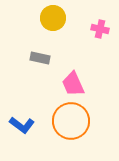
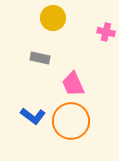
pink cross: moved 6 px right, 3 px down
blue L-shape: moved 11 px right, 9 px up
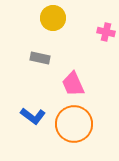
orange circle: moved 3 px right, 3 px down
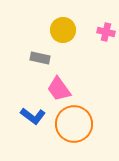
yellow circle: moved 10 px right, 12 px down
pink trapezoid: moved 14 px left, 5 px down; rotated 12 degrees counterclockwise
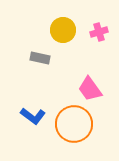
pink cross: moved 7 px left; rotated 30 degrees counterclockwise
pink trapezoid: moved 31 px right
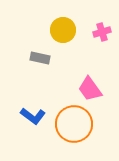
pink cross: moved 3 px right
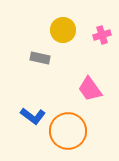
pink cross: moved 3 px down
orange circle: moved 6 px left, 7 px down
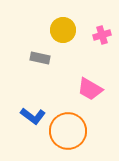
pink trapezoid: rotated 24 degrees counterclockwise
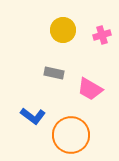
gray rectangle: moved 14 px right, 15 px down
orange circle: moved 3 px right, 4 px down
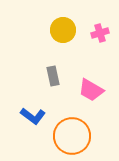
pink cross: moved 2 px left, 2 px up
gray rectangle: moved 1 px left, 3 px down; rotated 66 degrees clockwise
pink trapezoid: moved 1 px right, 1 px down
orange circle: moved 1 px right, 1 px down
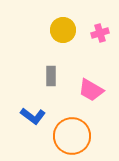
gray rectangle: moved 2 px left; rotated 12 degrees clockwise
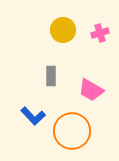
blue L-shape: rotated 10 degrees clockwise
orange circle: moved 5 px up
